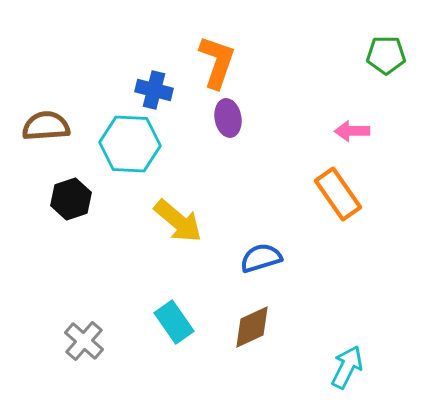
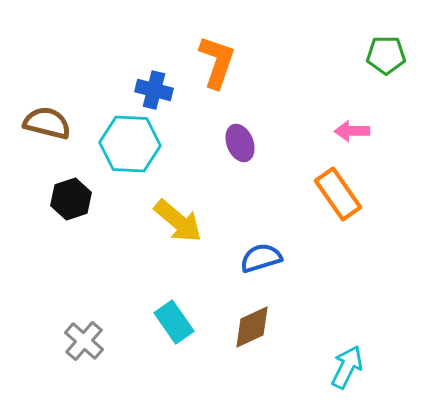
purple ellipse: moved 12 px right, 25 px down; rotated 12 degrees counterclockwise
brown semicircle: moved 1 px right, 3 px up; rotated 18 degrees clockwise
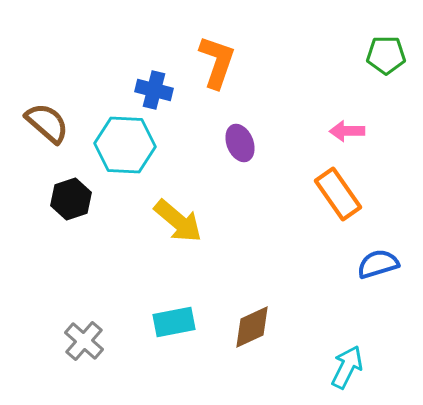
brown semicircle: rotated 27 degrees clockwise
pink arrow: moved 5 px left
cyan hexagon: moved 5 px left, 1 px down
blue semicircle: moved 117 px right, 6 px down
cyan rectangle: rotated 66 degrees counterclockwise
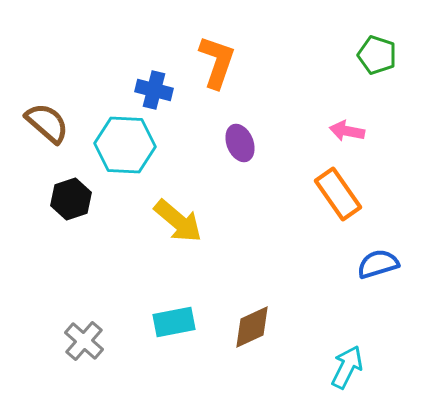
green pentagon: moved 9 px left; rotated 18 degrees clockwise
pink arrow: rotated 12 degrees clockwise
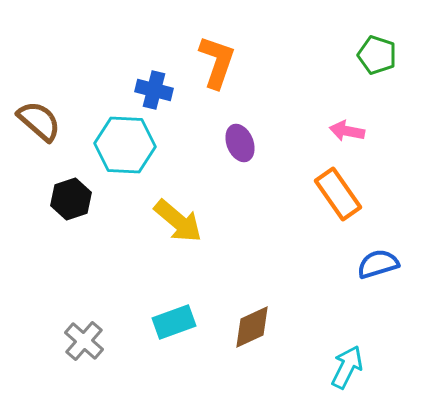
brown semicircle: moved 8 px left, 2 px up
cyan rectangle: rotated 9 degrees counterclockwise
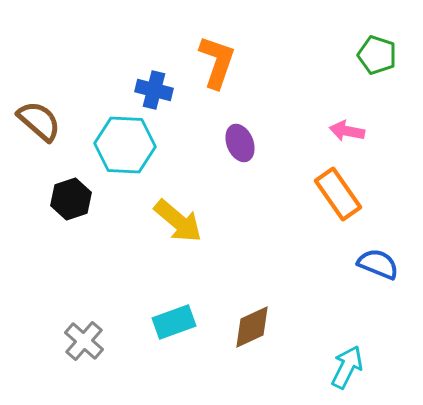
blue semicircle: rotated 39 degrees clockwise
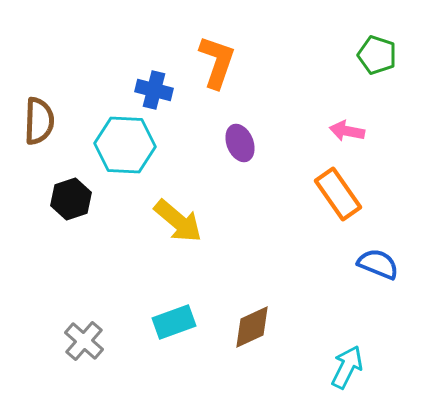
brown semicircle: rotated 51 degrees clockwise
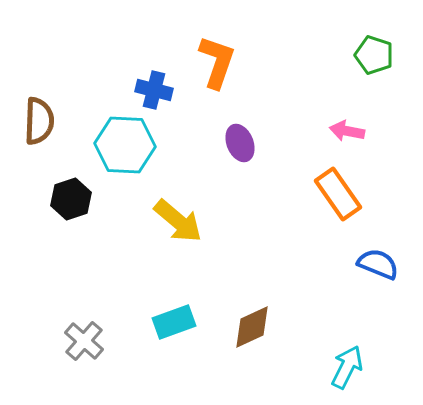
green pentagon: moved 3 px left
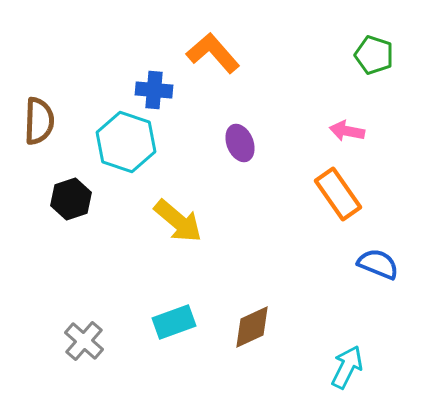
orange L-shape: moved 4 px left, 9 px up; rotated 60 degrees counterclockwise
blue cross: rotated 9 degrees counterclockwise
cyan hexagon: moved 1 px right, 3 px up; rotated 16 degrees clockwise
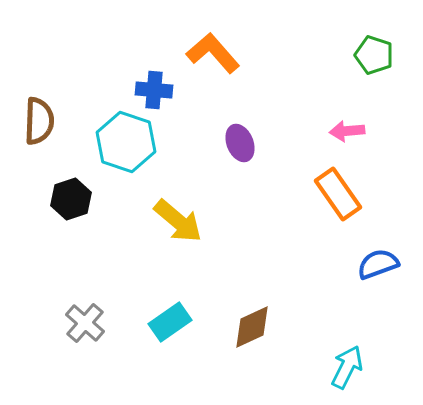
pink arrow: rotated 16 degrees counterclockwise
blue semicircle: rotated 42 degrees counterclockwise
cyan rectangle: moved 4 px left; rotated 15 degrees counterclockwise
gray cross: moved 1 px right, 18 px up
